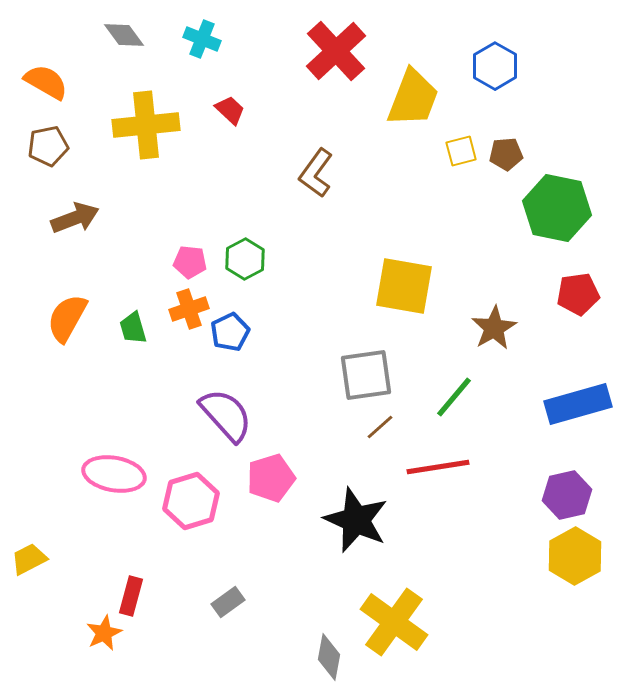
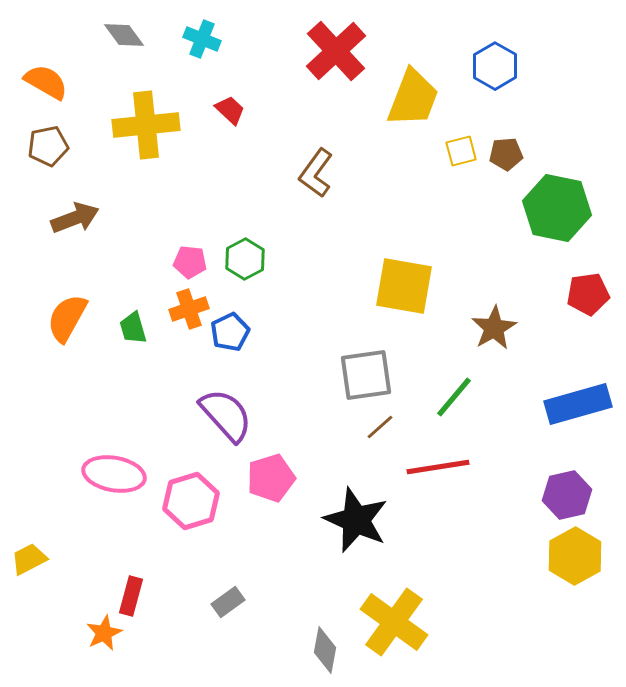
red pentagon at (578, 294): moved 10 px right
gray diamond at (329, 657): moved 4 px left, 7 px up
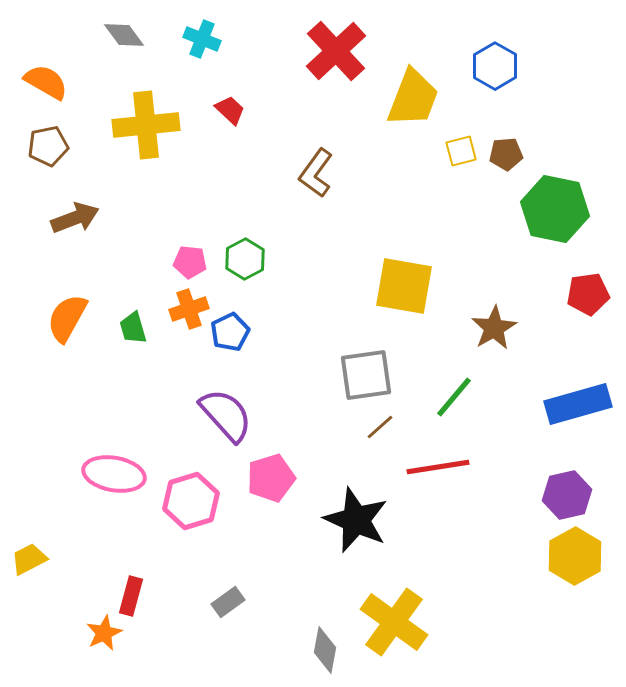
green hexagon at (557, 208): moved 2 px left, 1 px down
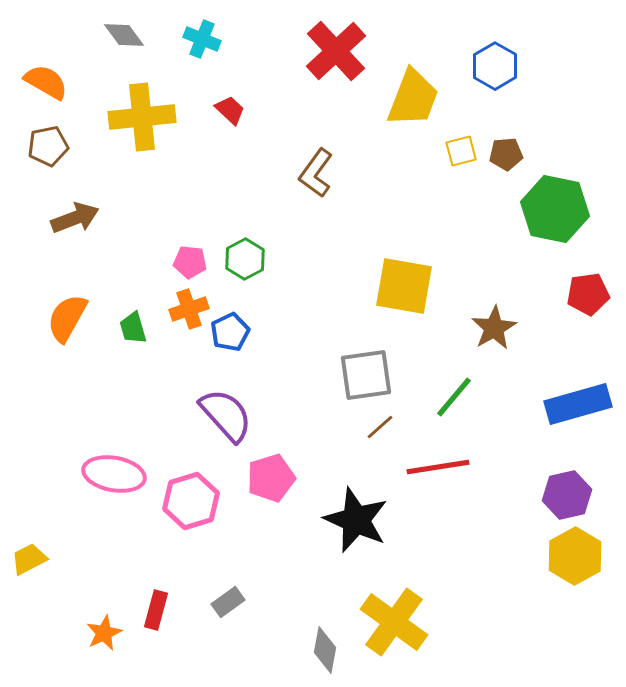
yellow cross at (146, 125): moved 4 px left, 8 px up
red rectangle at (131, 596): moved 25 px right, 14 px down
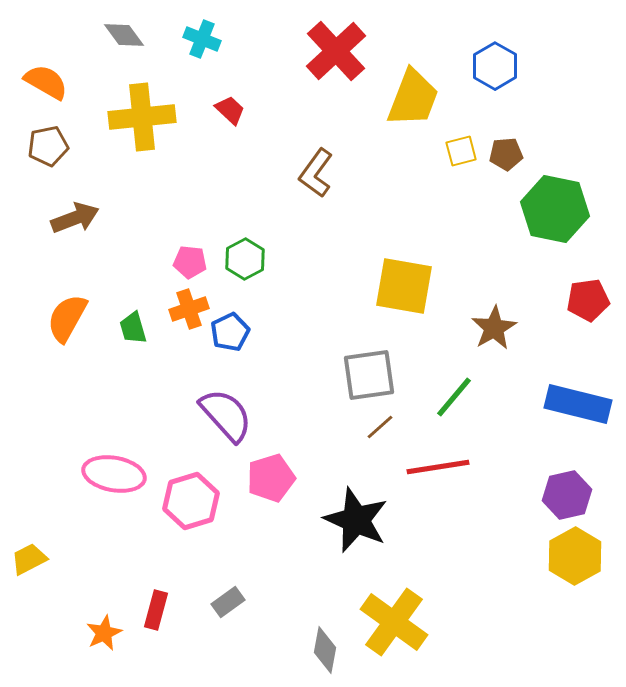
red pentagon at (588, 294): moved 6 px down
gray square at (366, 375): moved 3 px right
blue rectangle at (578, 404): rotated 30 degrees clockwise
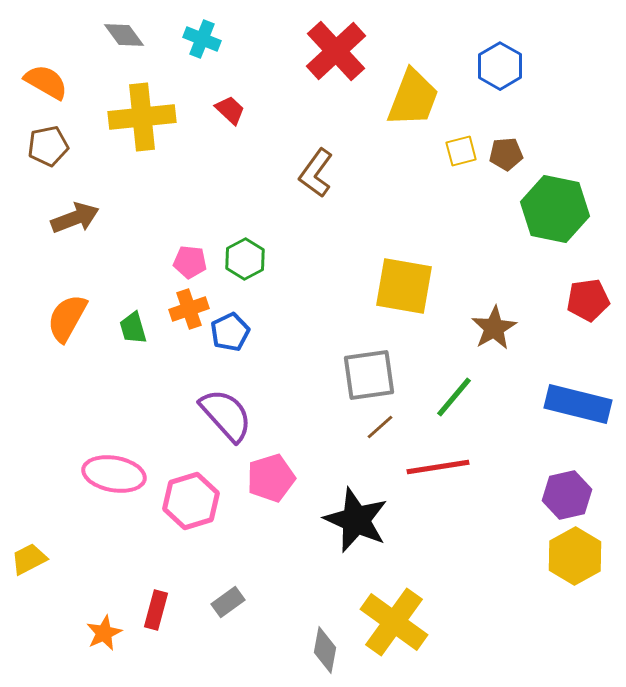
blue hexagon at (495, 66): moved 5 px right
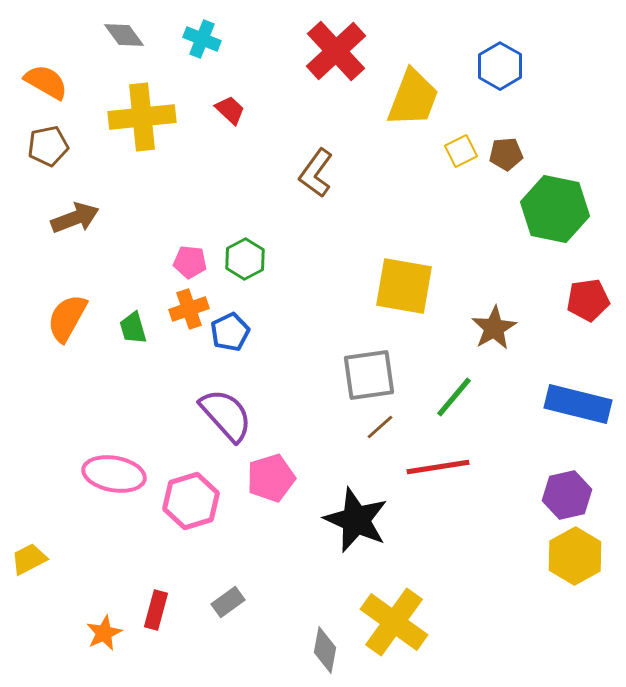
yellow square at (461, 151): rotated 12 degrees counterclockwise
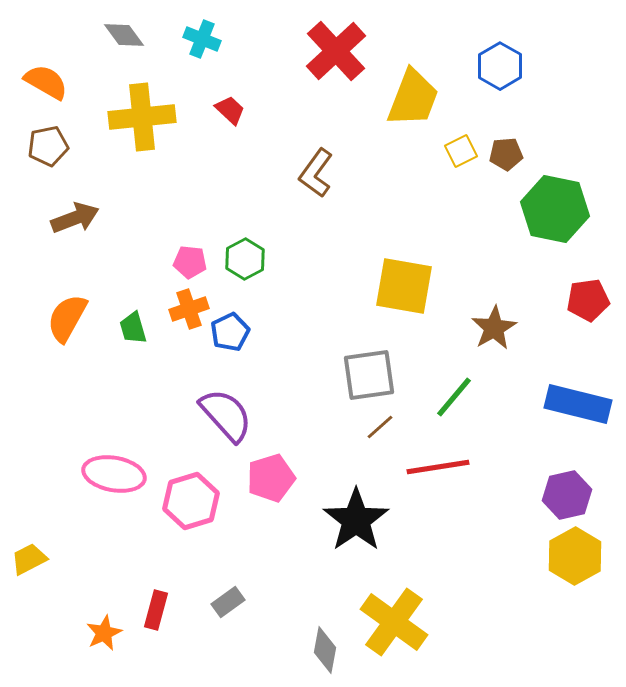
black star at (356, 520): rotated 14 degrees clockwise
